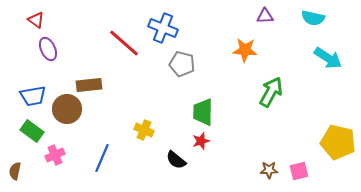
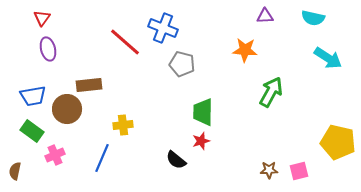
red triangle: moved 6 px right, 2 px up; rotated 30 degrees clockwise
red line: moved 1 px right, 1 px up
purple ellipse: rotated 10 degrees clockwise
yellow cross: moved 21 px left, 5 px up; rotated 30 degrees counterclockwise
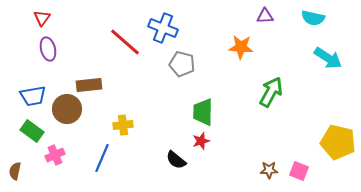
orange star: moved 4 px left, 3 px up
pink square: rotated 36 degrees clockwise
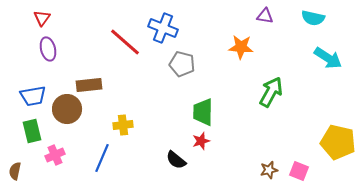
purple triangle: rotated 12 degrees clockwise
green rectangle: rotated 40 degrees clockwise
brown star: rotated 12 degrees counterclockwise
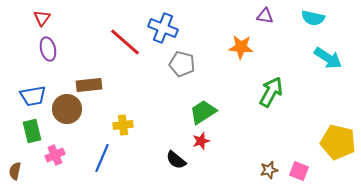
green trapezoid: rotated 56 degrees clockwise
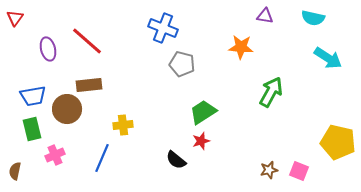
red triangle: moved 27 px left
red line: moved 38 px left, 1 px up
green rectangle: moved 2 px up
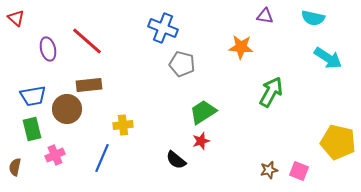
red triangle: moved 1 px right; rotated 24 degrees counterclockwise
brown semicircle: moved 4 px up
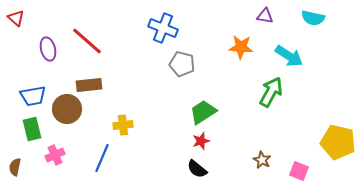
cyan arrow: moved 39 px left, 2 px up
black semicircle: moved 21 px right, 9 px down
brown star: moved 7 px left, 10 px up; rotated 30 degrees counterclockwise
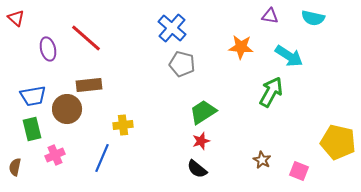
purple triangle: moved 5 px right
blue cross: moved 9 px right; rotated 20 degrees clockwise
red line: moved 1 px left, 3 px up
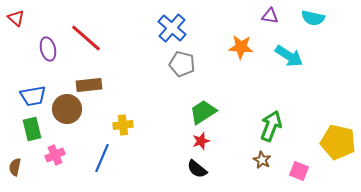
green arrow: moved 34 px down; rotated 8 degrees counterclockwise
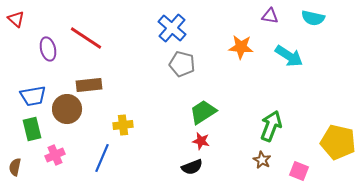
red triangle: moved 1 px down
red line: rotated 8 degrees counterclockwise
red star: rotated 30 degrees clockwise
black semicircle: moved 5 px left, 2 px up; rotated 60 degrees counterclockwise
